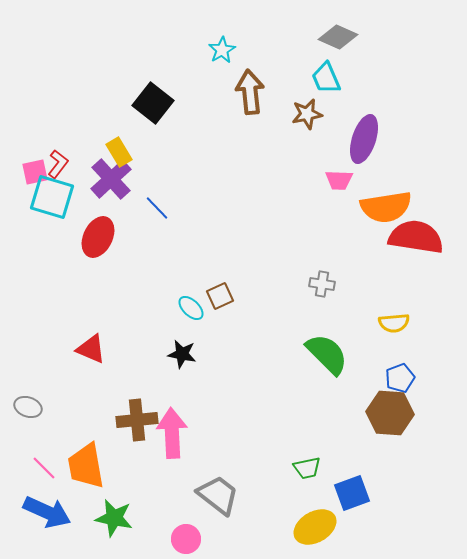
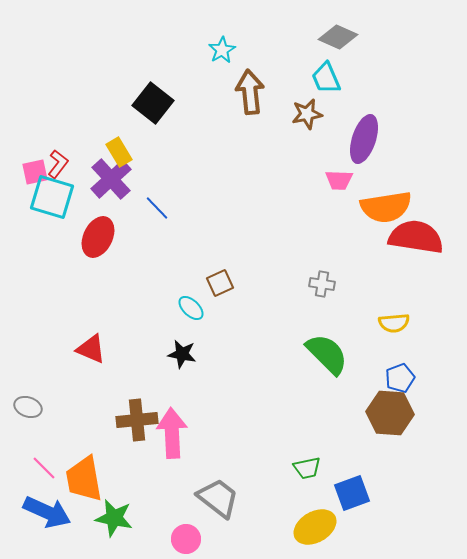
brown square: moved 13 px up
orange trapezoid: moved 2 px left, 13 px down
gray trapezoid: moved 3 px down
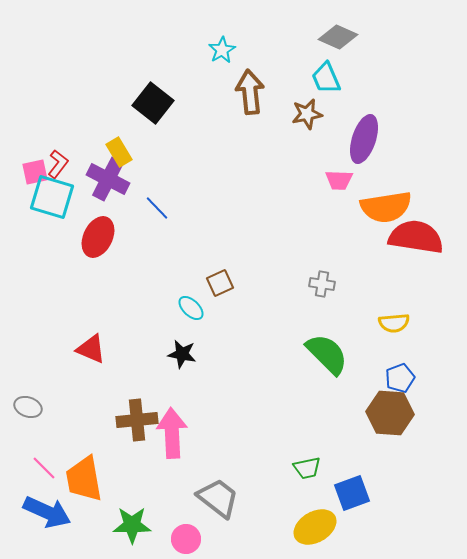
purple cross: moved 3 px left; rotated 21 degrees counterclockwise
green star: moved 18 px right, 7 px down; rotated 12 degrees counterclockwise
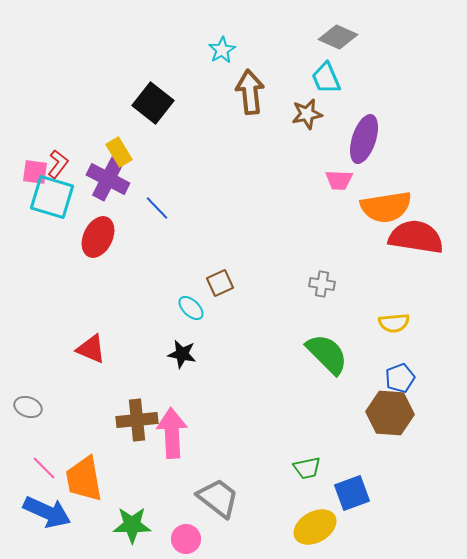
pink square: rotated 20 degrees clockwise
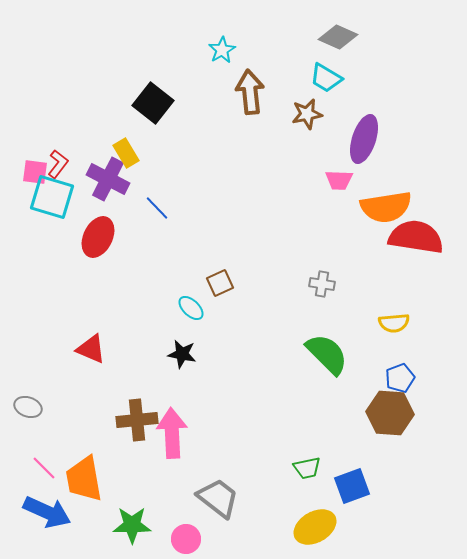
cyan trapezoid: rotated 36 degrees counterclockwise
yellow rectangle: moved 7 px right, 1 px down
blue square: moved 7 px up
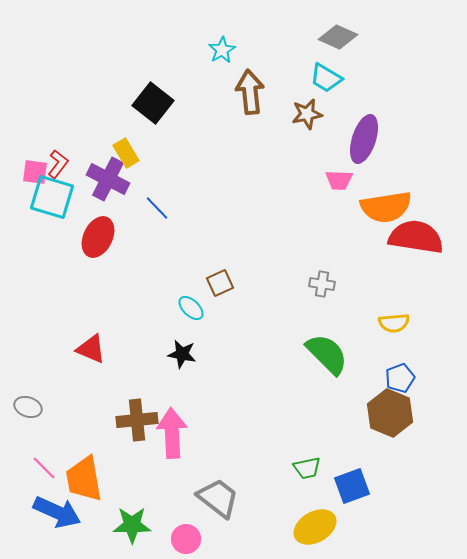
brown hexagon: rotated 18 degrees clockwise
blue arrow: moved 10 px right
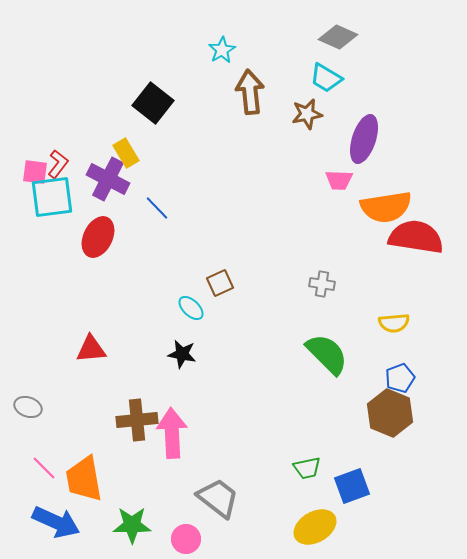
cyan square: rotated 24 degrees counterclockwise
red triangle: rotated 28 degrees counterclockwise
blue arrow: moved 1 px left, 10 px down
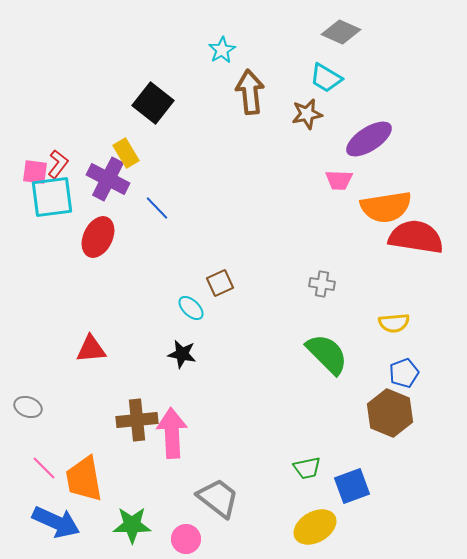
gray diamond: moved 3 px right, 5 px up
purple ellipse: moved 5 px right; rotated 39 degrees clockwise
blue pentagon: moved 4 px right, 5 px up
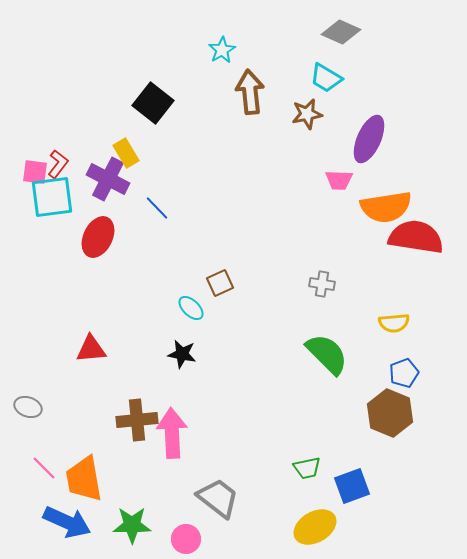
purple ellipse: rotated 33 degrees counterclockwise
blue arrow: moved 11 px right
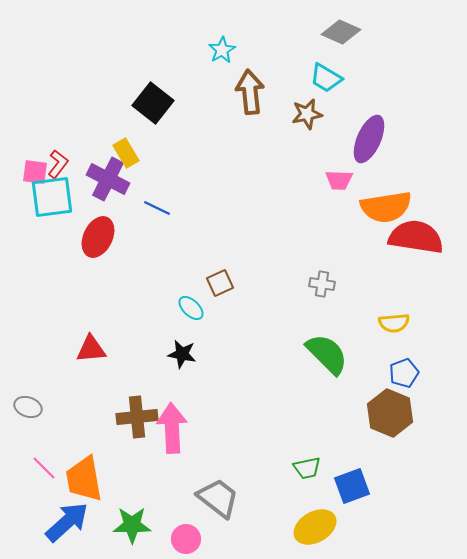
blue line: rotated 20 degrees counterclockwise
brown cross: moved 3 px up
pink arrow: moved 5 px up
blue arrow: rotated 66 degrees counterclockwise
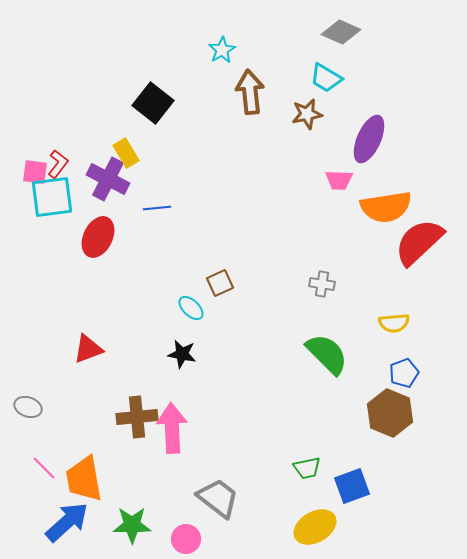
blue line: rotated 32 degrees counterclockwise
red semicircle: moved 3 px right, 5 px down; rotated 52 degrees counterclockwise
red triangle: moved 3 px left; rotated 16 degrees counterclockwise
